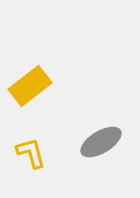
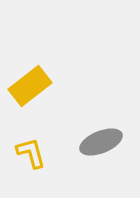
gray ellipse: rotated 9 degrees clockwise
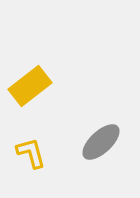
gray ellipse: rotated 21 degrees counterclockwise
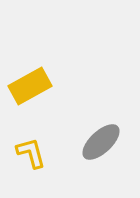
yellow rectangle: rotated 9 degrees clockwise
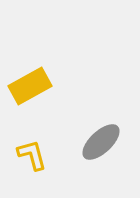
yellow L-shape: moved 1 px right, 2 px down
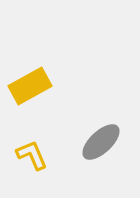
yellow L-shape: rotated 8 degrees counterclockwise
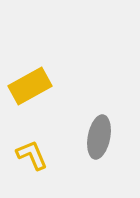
gray ellipse: moved 2 px left, 5 px up; rotated 36 degrees counterclockwise
